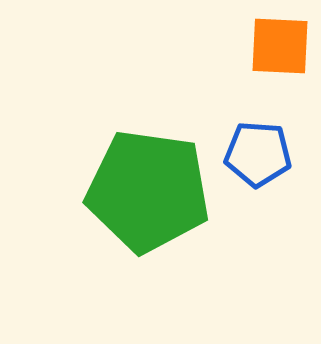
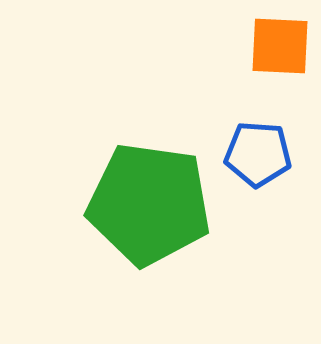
green pentagon: moved 1 px right, 13 px down
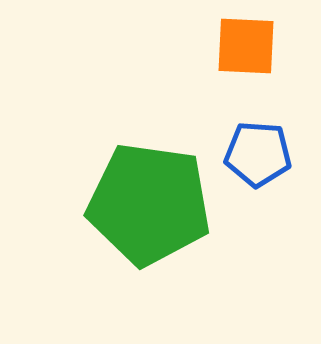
orange square: moved 34 px left
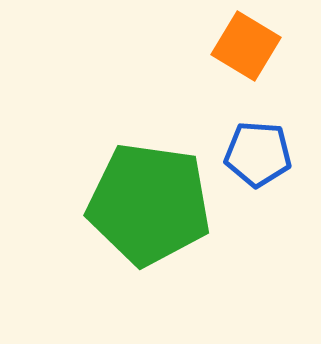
orange square: rotated 28 degrees clockwise
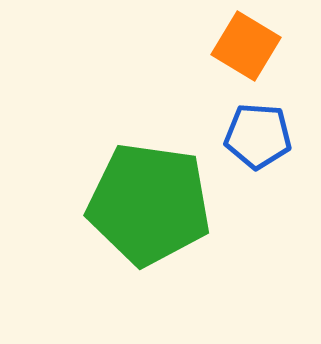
blue pentagon: moved 18 px up
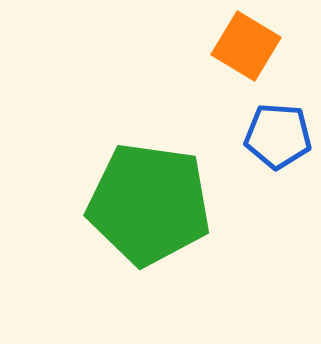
blue pentagon: moved 20 px right
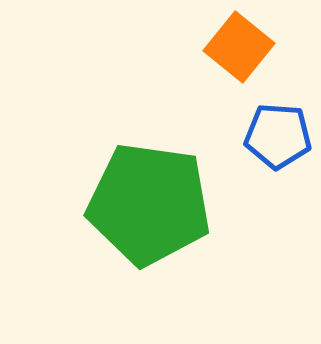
orange square: moved 7 px left, 1 px down; rotated 8 degrees clockwise
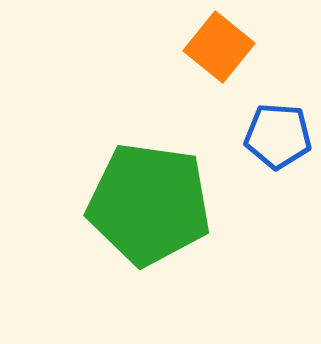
orange square: moved 20 px left
